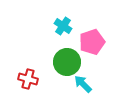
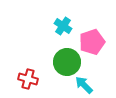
cyan arrow: moved 1 px right, 1 px down
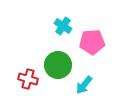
pink pentagon: rotated 15 degrees clockwise
green circle: moved 9 px left, 3 px down
cyan arrow: rotated 96 degrees counterclockwise
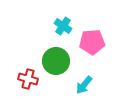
green circle: moved 2 px left, 4 px up
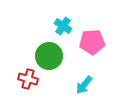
green circle: moved 7 px left, 5 px up
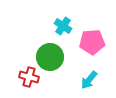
green circle: moved 1 px right, 1 px down
red cross: moved 1 px right, 2 px up
cyan arrow: moved 5 px right, 5 px up
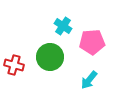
red cross: moved 15 px left, 12 px up
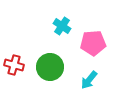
cyan cross: moved 1 px left
pink pentagon: moved 1 px right, 1 px down
green circle: moved 10 px down
